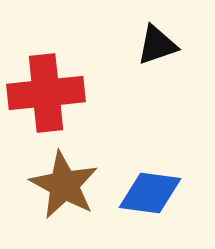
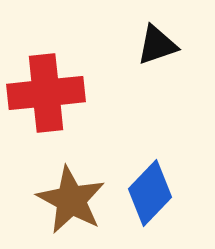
brown star: moved 7 px right, 15 px down
blue diamond: rotated 54 degrees counterclockwise
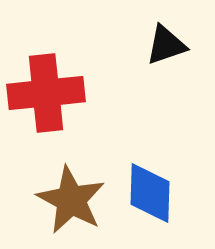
black triangle: moved 9 px right
blue diamond: rotated 42 degrees counterclockwise
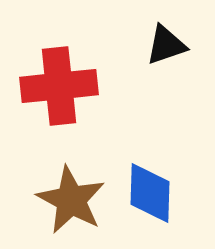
red cross: moved 13 px right, 7 px up
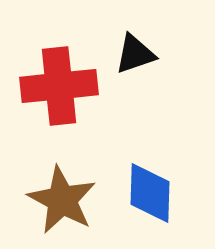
black triangle: moved 31 px left, 9 px down
brown star: moved 9 px left
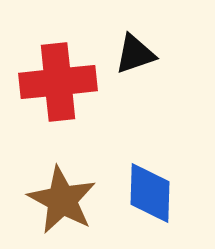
red cross: moved 1 px left, 4 px up
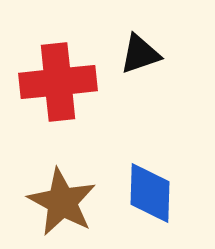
black triangle: moved 5 px right
brown star: moved 2 px down
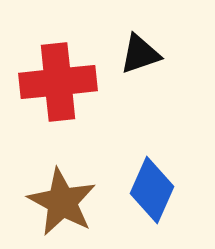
blue diamond: moved 2 px right, 3 px up; rotated 22 degrees clockwise
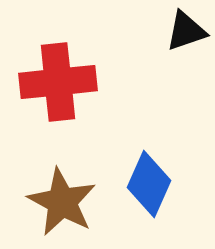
black triangle: moved 46 px right, 23 px up
blue diamond: moved 3 px left, 6 px up
